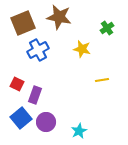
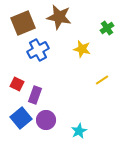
yellow line: rotated 24 degrees counterclockwise
purple circle: moved 2 px up
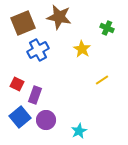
green cross: rotated 32 degrees counterclockwise
yellow star: rotated 18 degrees clockwise
blue square: moved 1 px left, 1 px up
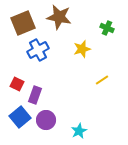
yellow star: rotated 24 degrees clockwise
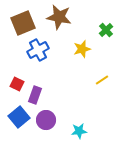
green cross: moved 1 px left, 2 px down; rotated 24 degrees clockwise
blue square: moved 1 px left
cyan star: rotated 21 degrees clockwise
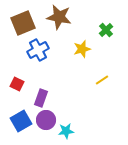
purple rectangle: moved 6 px right, 3 px down
blue square: moved 2 px right, 4 px down; rotated 10 degrees clockwise
cyan star: moved 13 px left
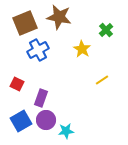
brown square: moved 2 px right
yellow star: rotated 24 degrees counterclockwise
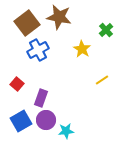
brown square: moved 2 px right; rotated 15 degrees counterclockwise
red square: rotated 16 degrees clockwise
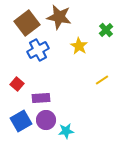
yellow star: moved 3 px left, 3 px up
purple rectangle: rotated 66 degrees clockwise
